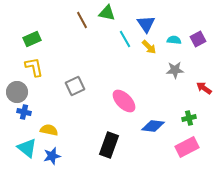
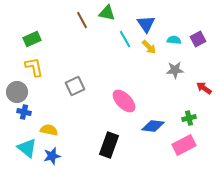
pink rectangle: moved 3 px left, 2 px up
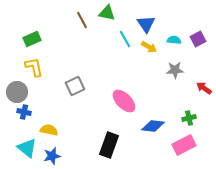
yellow arrow: rotated 14 degrees counterclockwise
